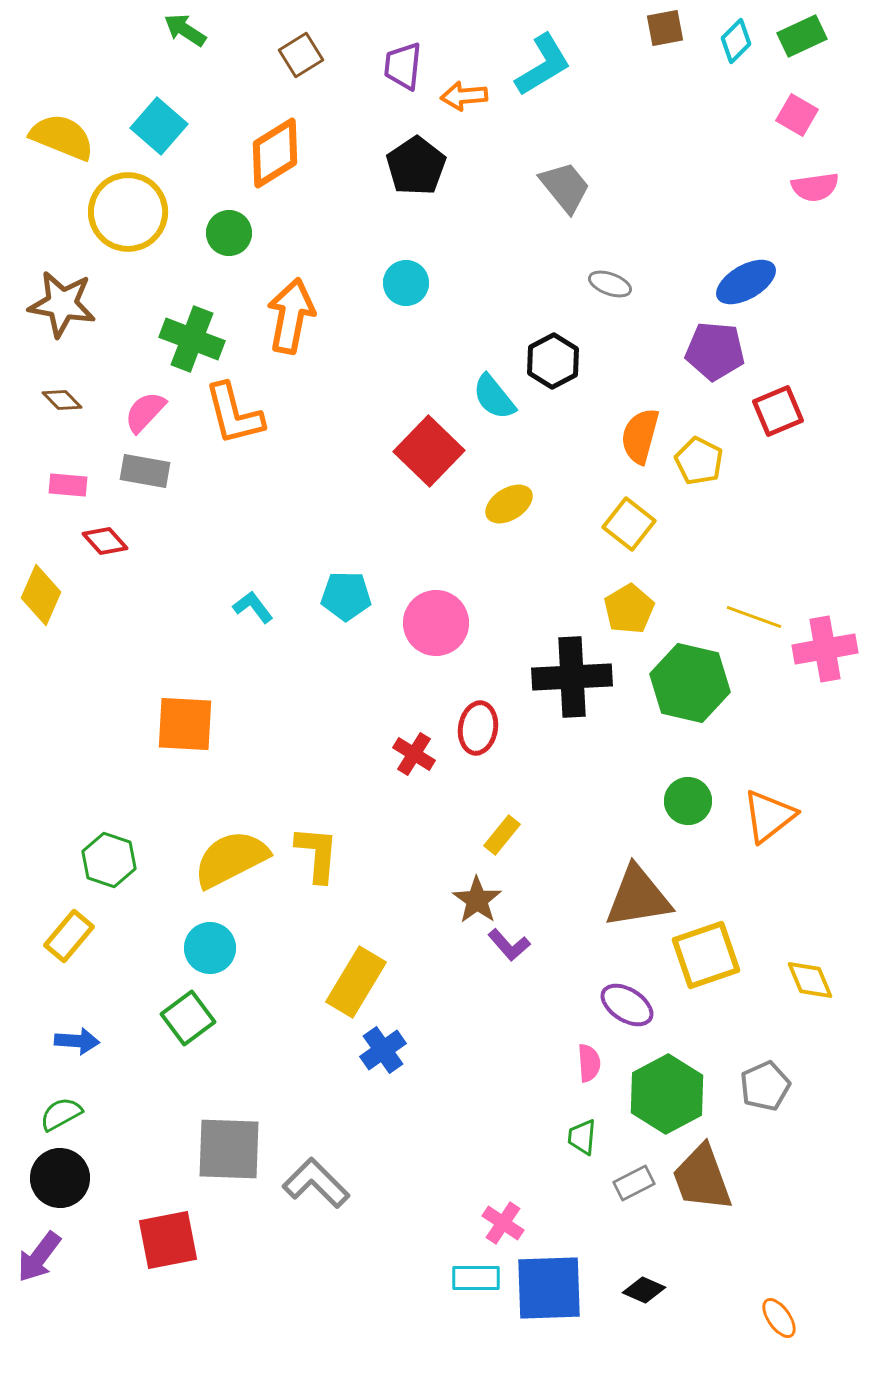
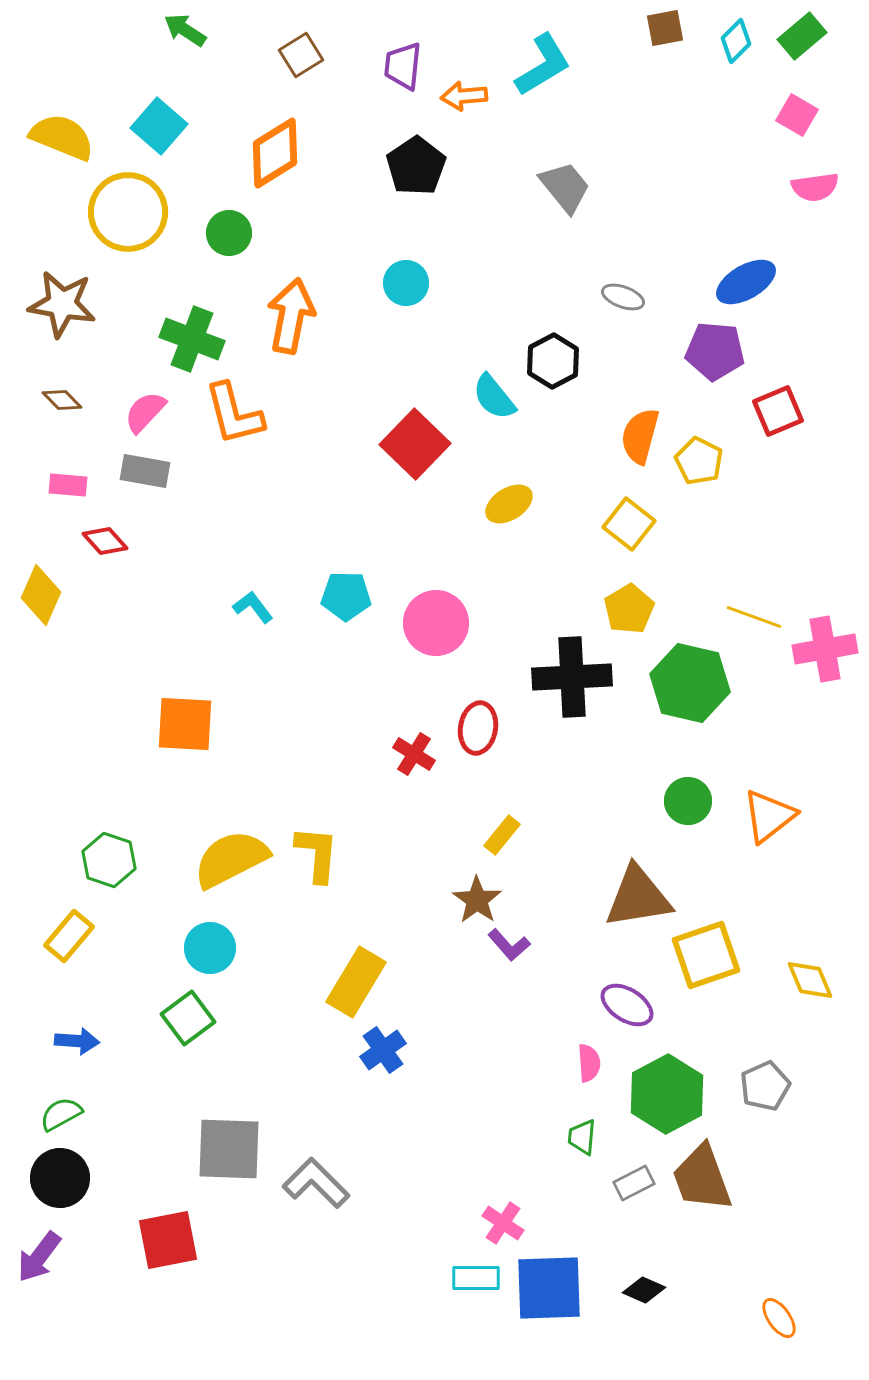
green rectangle at (802, 36): rotated 15 degrees counterclockwise
gray ellipse at (610, 284): moved 13 px right, 13 px down
red square at (429, 451): moved 14 px left, 7 px up
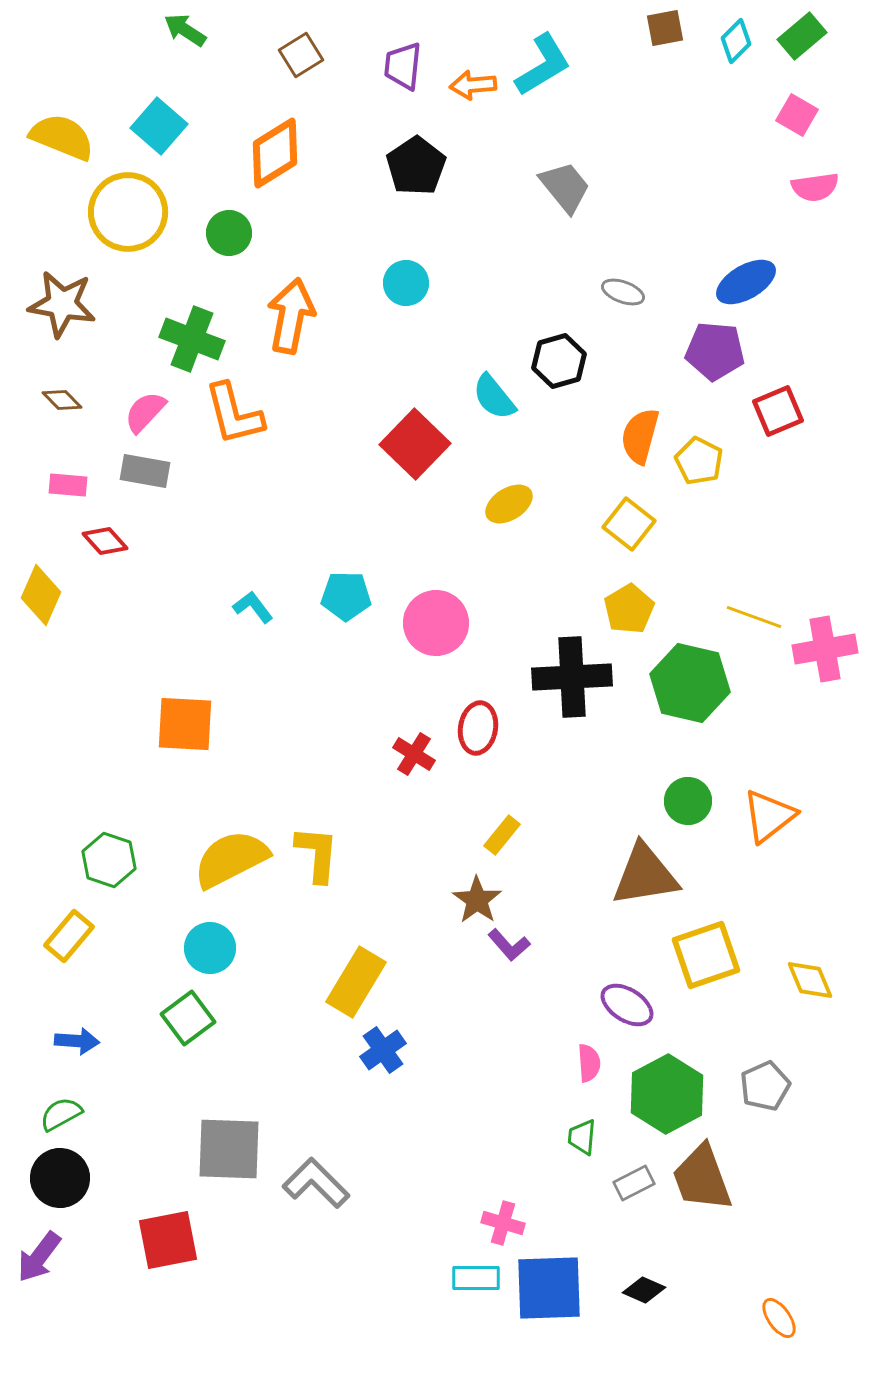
orange arrow at (464, 96): moved 9 px right, 11 px up
gray ellipse at (623, 297): moved 5 px up
black hexagon at (553, 361): moved 6 px right; rotated 12 degrees clockwise
brown triangle at (638, 897): moved 7 px right, 22 px up
pink cross at (503, 1223): rotated 18 degrees counterclockwise
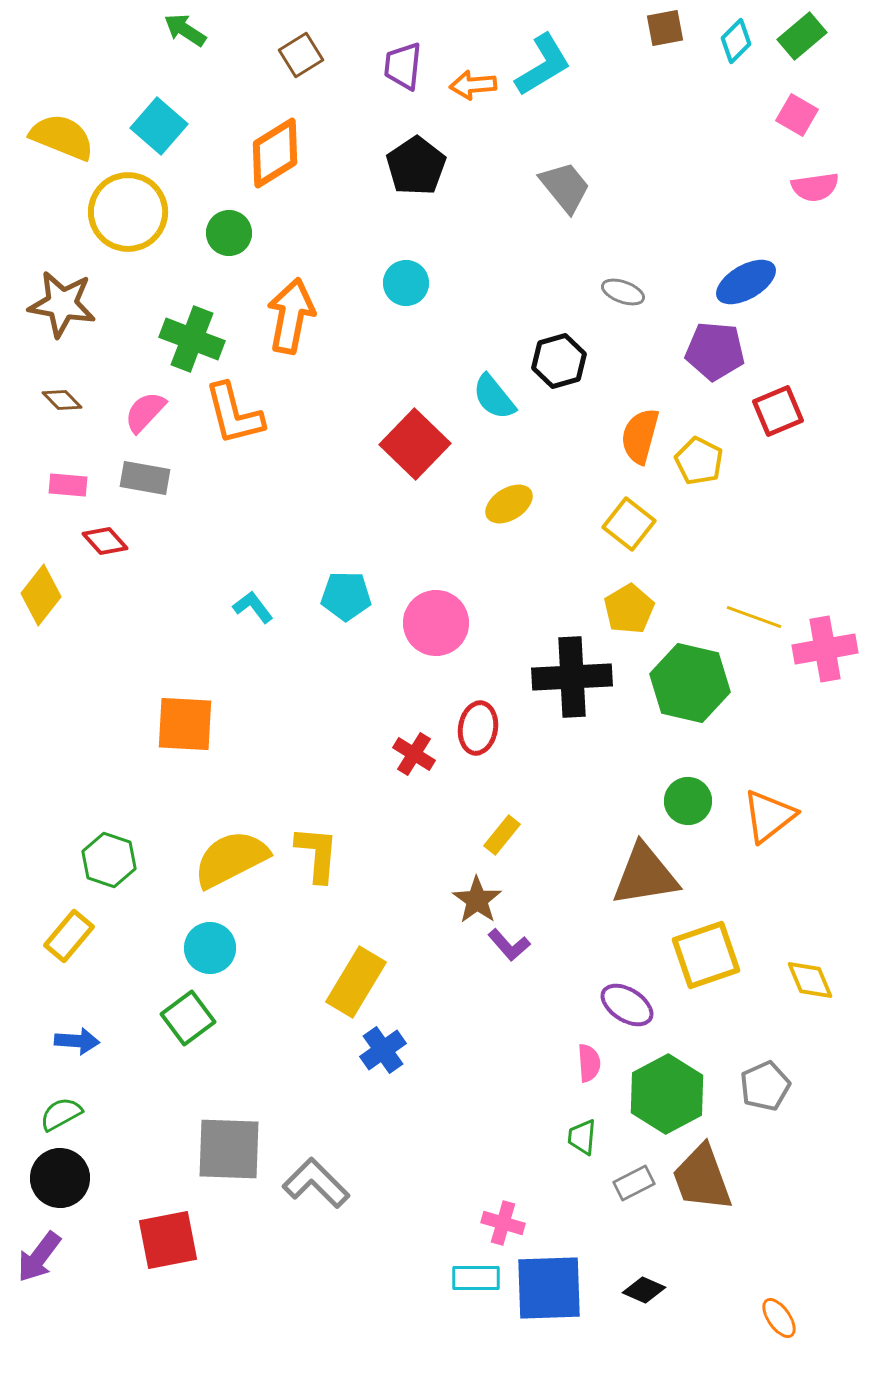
gray rectangle at (145, 471): moved 7 px down
yellow diamond at (41, 595): rotated 14 degrees clockwise
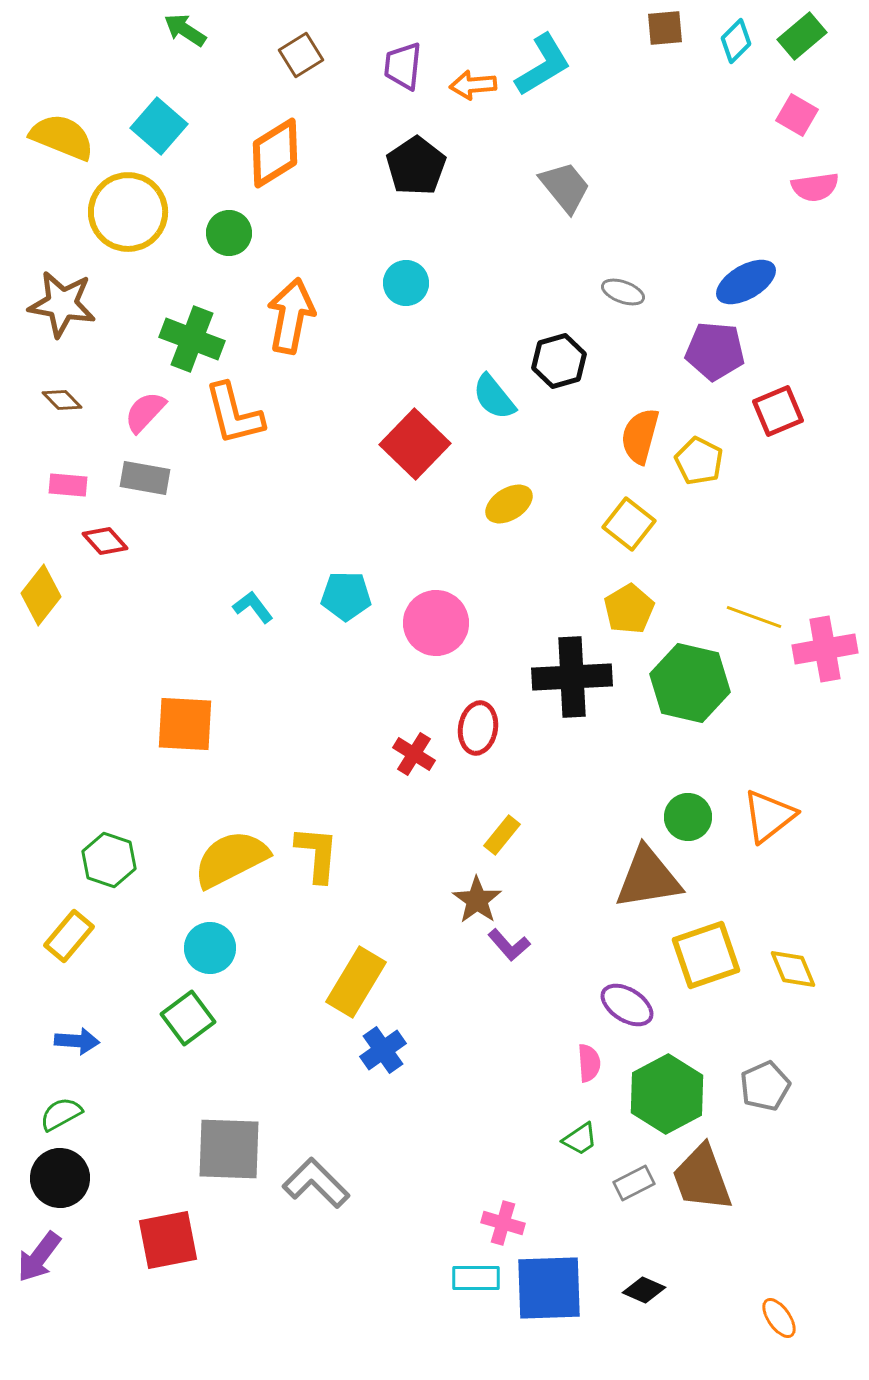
brown square at (665, 28): rotated 6 degrees clockwise
green circle at (688, 801): moved 16 px down
brown triangle at (645, 875): moved 3 px right, 3 px down
yellow diamond at (810, 980): moved 17 px left, 11 px up
green trapezoid at (582, 1137): moved 2 px left, 2 px down; rotated 129 degrees counterclockwise
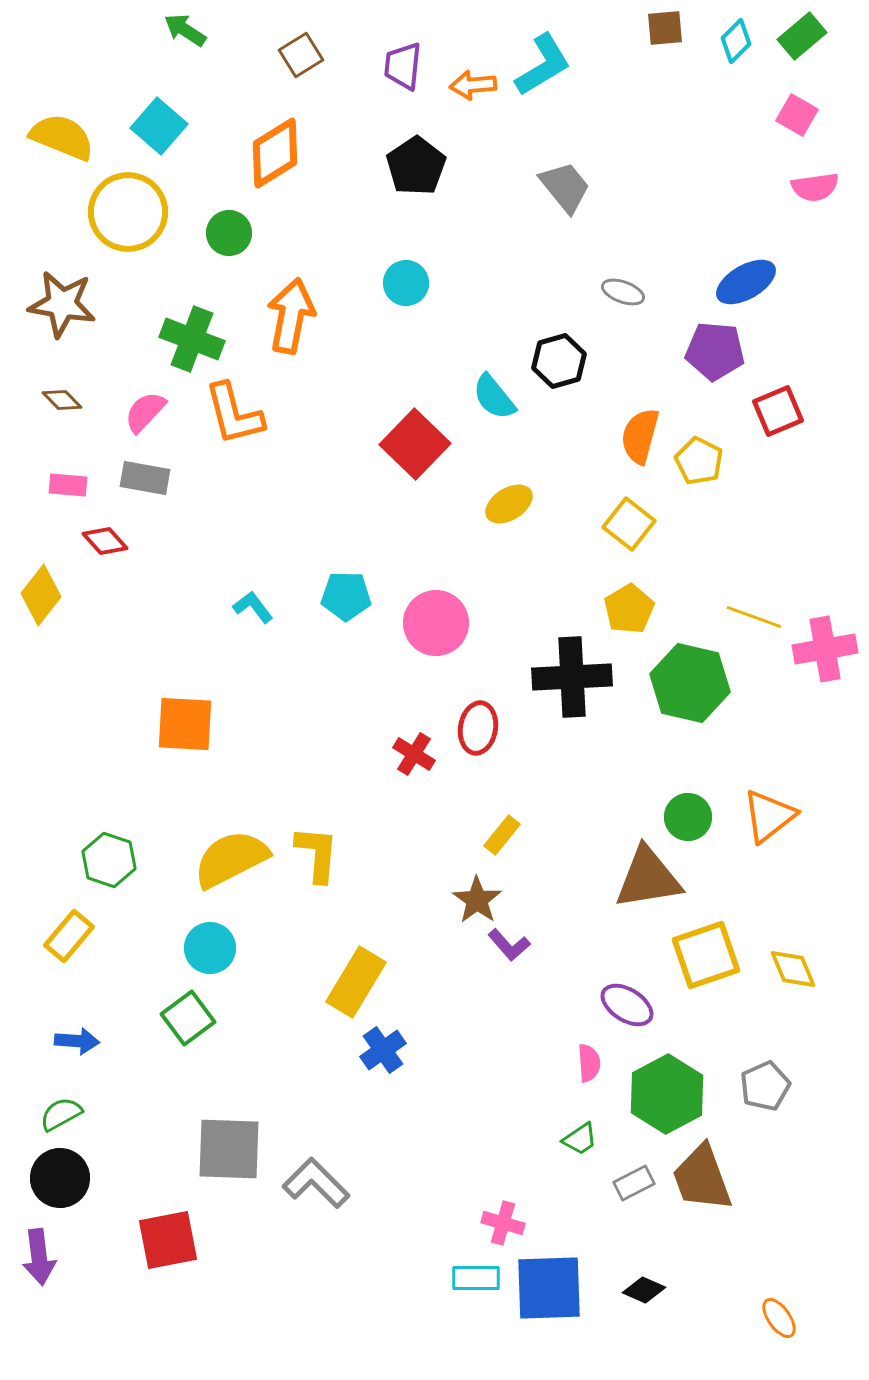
purple arrow at (39, 1257): rotated 44 degrees counterclockwise
